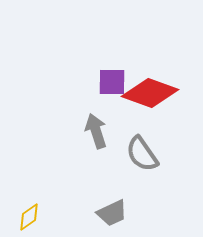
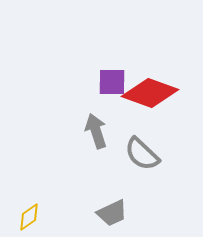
gray semicircle: rotated 12 degrees counterclockwise
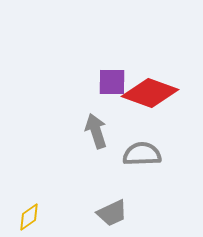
gray semicircle: rotated 135 degrees clockwise
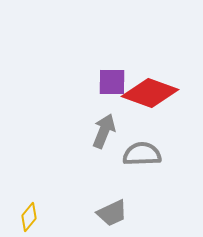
gray arrow: moved 8 px right; rotated 40 degrees clockwise
yellow diamond: rotated 16 degrees counterclockwise
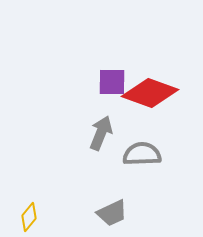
gray arrow: moved 3 px left, 2 px down
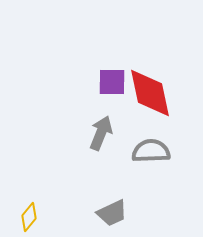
red diamond: rotated 58 degrees clockwise
gray semicircle: moved 9 px right, 3 px up
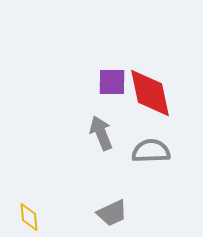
gray arrow: rotated 44 degrees counterclockwise
yellow diamond: rotated 44 degrees counterclockwise
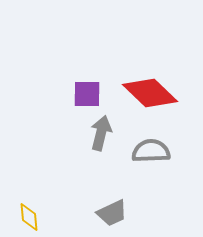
purple square: moved 25 px left, 12 px down
red diamond: rotated 34 degrees counterclockwise
gray arrow: rotated 36 degrees clockwise
